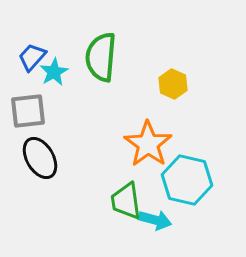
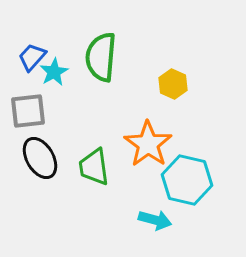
green trapezoid: moved 32 px left, 34 px up
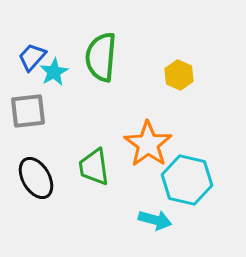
yellow hexagon: moved 6 px right, 9 px up
black ellipse: moved 4 px left, 20 px down
